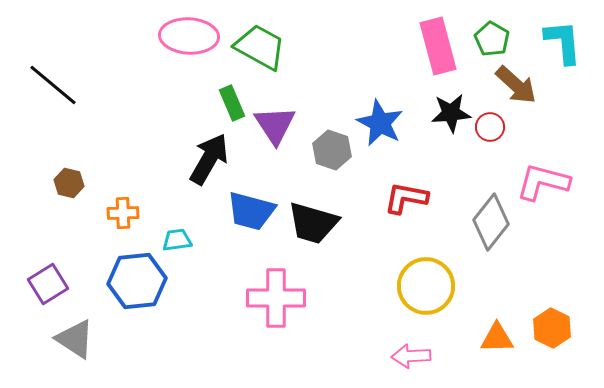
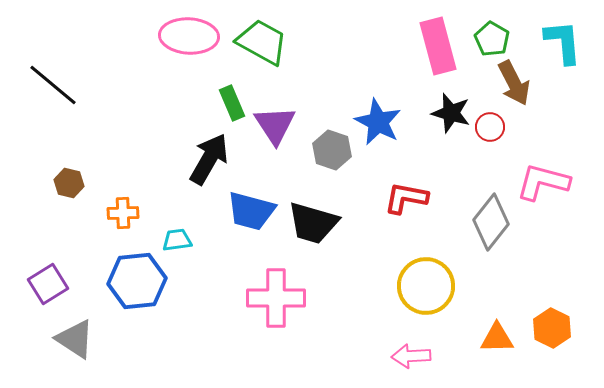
green trapezoid: moved 2 px right, 5 px up
brown arrow: moved 2 px left, 2 px up; rotated 21 degrees clockwise
black star: rotated 21 degrees clockwise
blue star: moved 2 px left, 1 px up
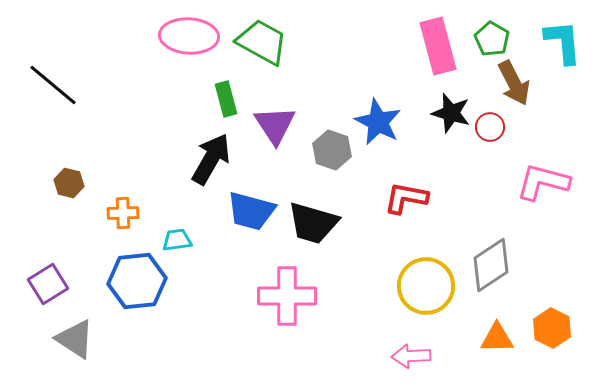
green rectangle: moved 6 px left, 4 px up; rotated 8 degrees clockwise
black arrow: moved 2 px right
gray diamond: moved 43 px down; rotated 18 degrees clockwise
pink cross: moved 11 px right, 2 px up
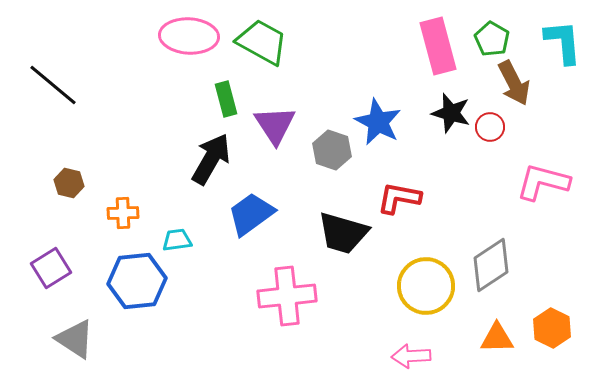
red L-shape: moved 7 px left
blue trapezoid: moved 3 px down; rotated 129 degrees clockwise
black trapezoid: moved 30 px right, 10 px down
purple square: moved 3 px right, 16 px up
pink cross: rotated 6 degrees counterclockwise
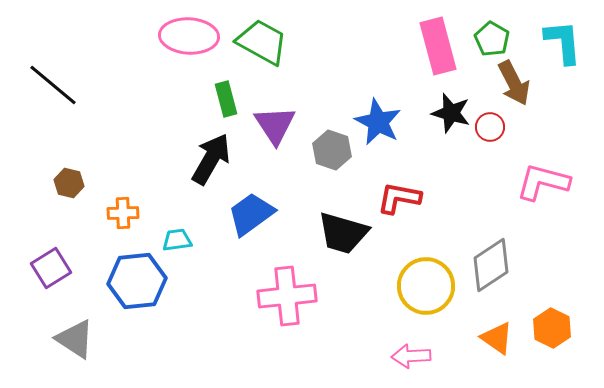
orange triangle: rotated 36 degrees clockwise
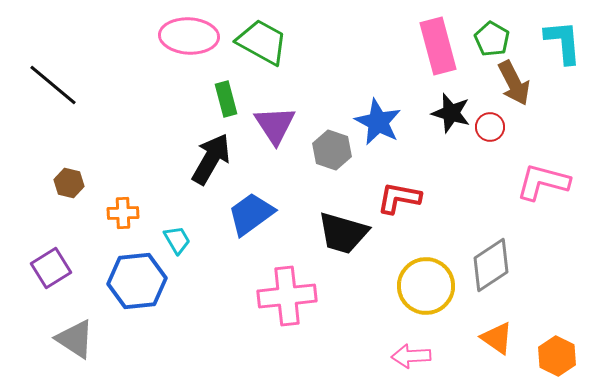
cyan trapezoid: rotated 68 degrees clockwise
orange hexagon: moved 5 px right, 28 px down
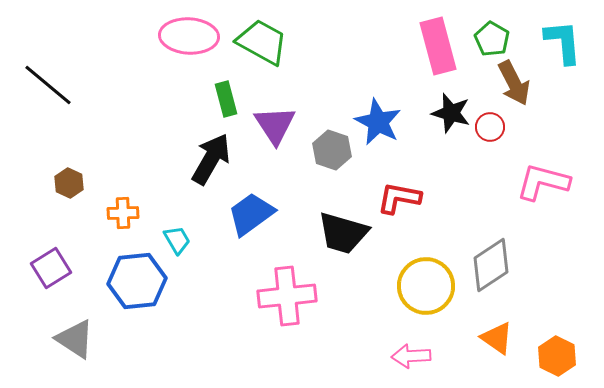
black line: moved 5 px left
brown hexagon: rotated 12 degrees clockwise
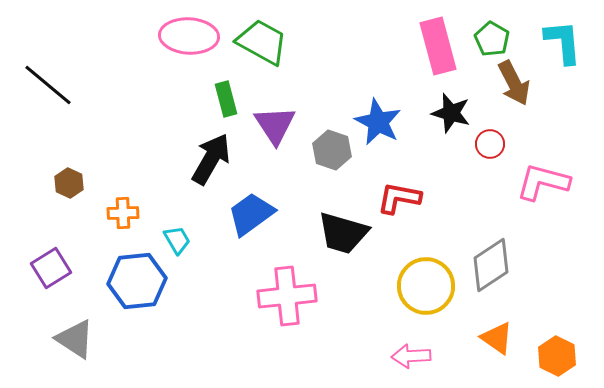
red circle: moved 17 px down
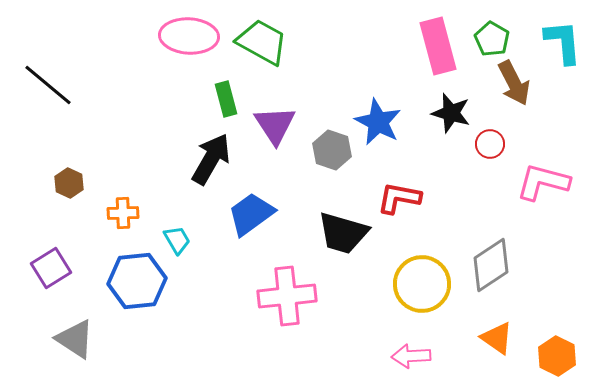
yellow circle: moved 4 px left, 2 px up
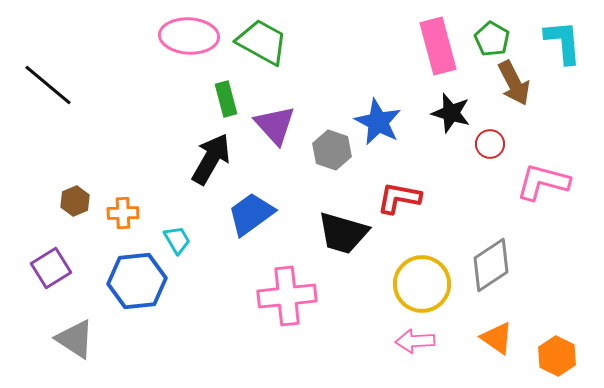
purple triangle: rotated 9 degrees counterclockwise
brown hexagon: moved 6 px right, 18 px down; rotated 12 degrees clockwise
pink arrow: moved 4 px right, 15 px up
